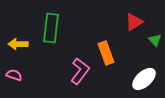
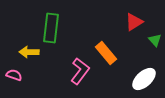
yellow arrow: moved 11 px right, 8 px down
orange rectangle: rotated 20 degrees counterclockwise
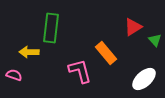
red triangle: moved 1 px left, 5 px down
pink L-shape: rotated 52 degrees counterclockwise
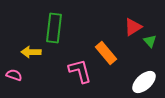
green rectangle: moved 3 px right
green triangle: moved 5 px left, 1 px down
yellow arrow: moved 2 px right
white ellipse: moved 3 px down
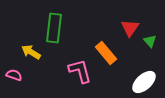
red triangle: moved 3 px left, 1 px down; rotated 24 degrees counterclockwise
yellow arrow: rotated 30 degrees clockwise
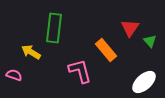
orange rectangle: moved 3 px up
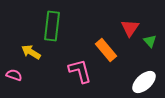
green rectangle: moved 2 px left, 2 px up
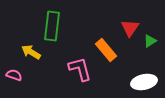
green triangle: rotated 40 degrees clockwise
pink L-shape: moved 2 px up
white ellipse: rotated 30 degrees clockwise
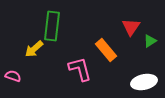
red triangle: moved 1 px right, 1 px up
yellow arrow: moved 3 px right, 3 px up; rotated 72 degrees counterclockwise
pink semicircle: moved 1 px left, 1 px down
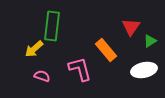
pink semicircle: moved 29 px right
white ellipse: moved 12 px up
